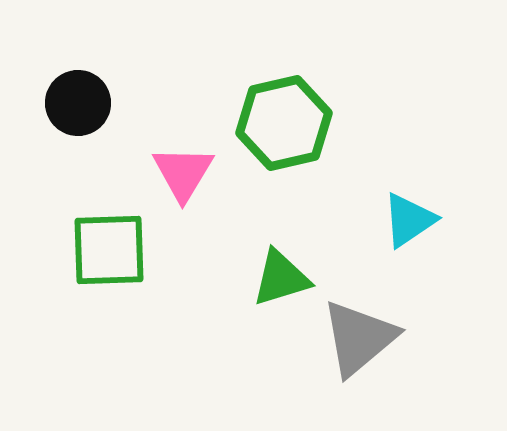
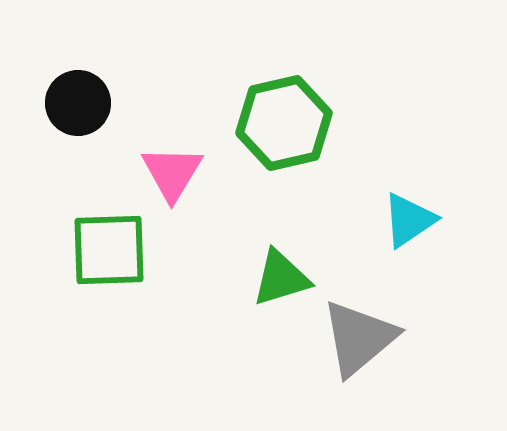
pink triangle: moved 11 px left
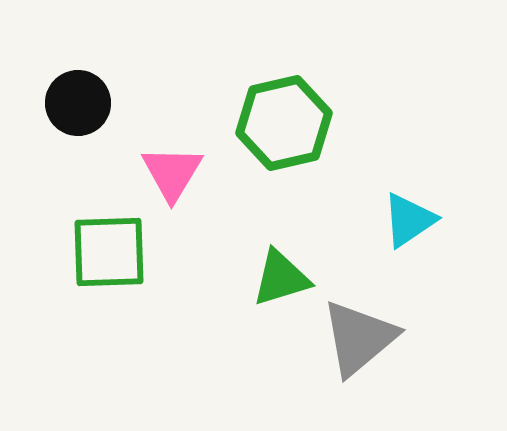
green square: moved 2 px down
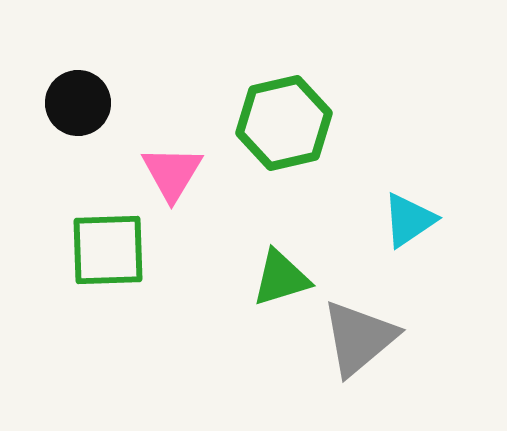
green square: moved 1 px left, 2 px up
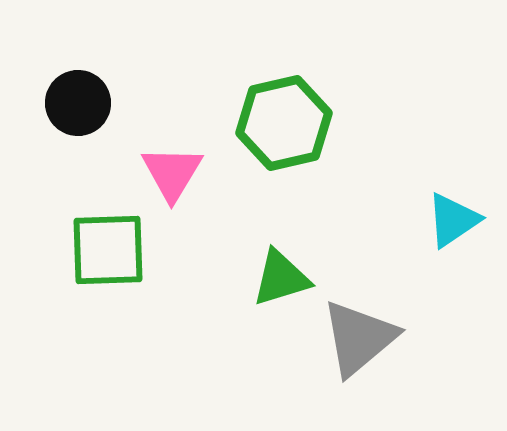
cyan triangle: moved 44 px right
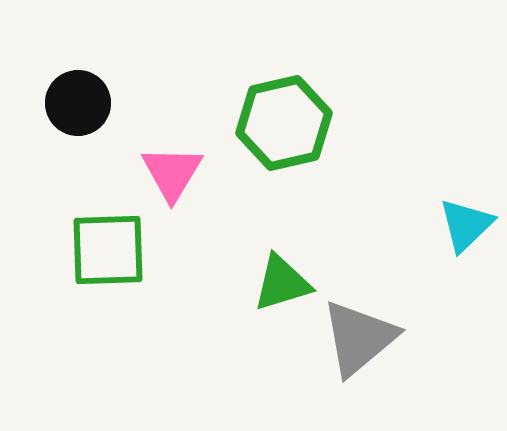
cyan triangle: moved 13 px right, 5 px down; rotated 10 degrees counterclockwise
green triangle: moved 1 px right, 5 px down
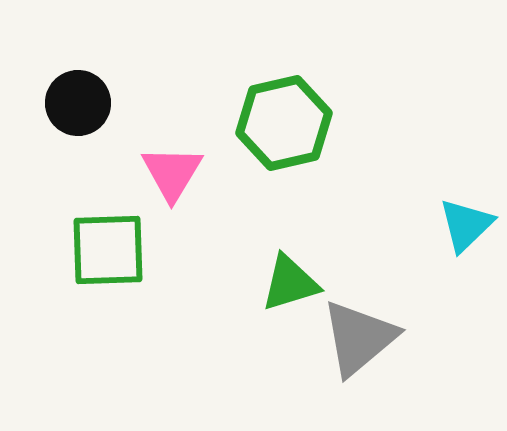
green triangle: moved 8 px right
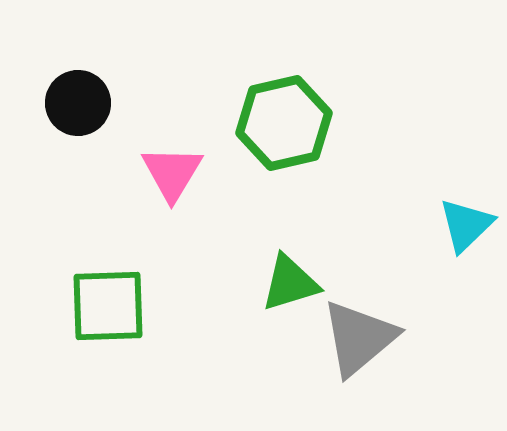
green square: moved 56 px down
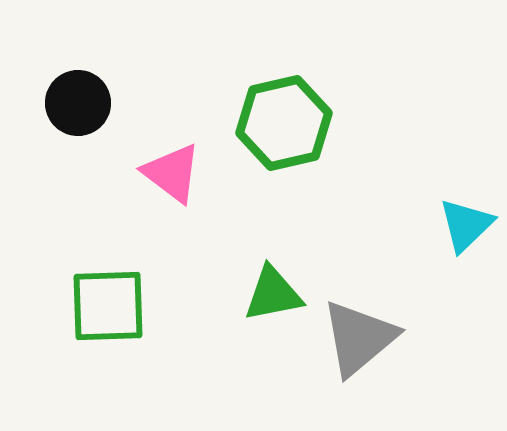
pink triangle: rotated 24 degrees counterclockwise
green triangle: moved 17 px left, 11 px down; rotated 6 degrees clockwise
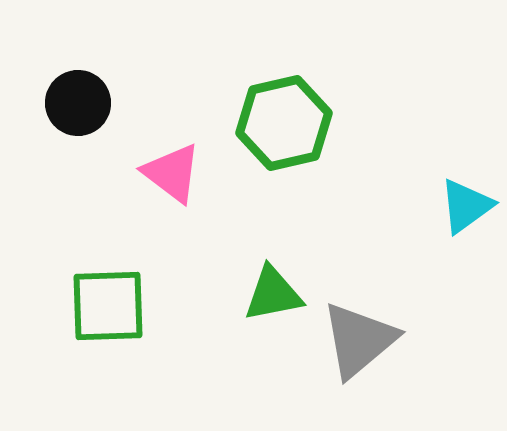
cyan triangle: moved 19 px up; rotated 8 degrees clockwise
gray triangle: moved 2 px down
